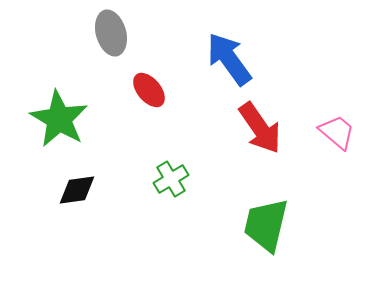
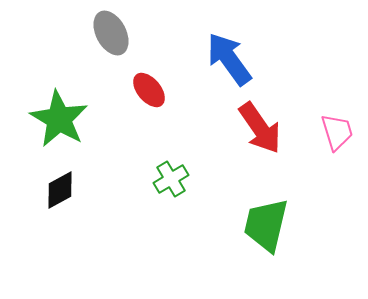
gray ellipse: rotated 12 degrees counterclockwise
pink trapezoid: rotated 33 degrees clockwise
black diamond: moved 17 px left; rotated 21 degrees counterclockwise
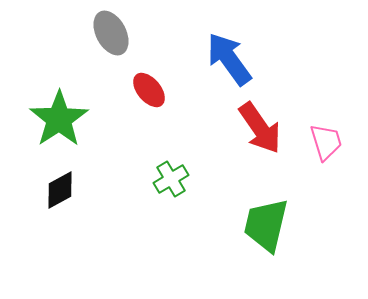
green star: rotated 8 degrees clockwise
pink trapezoid: moved 11 px left, 10 px down
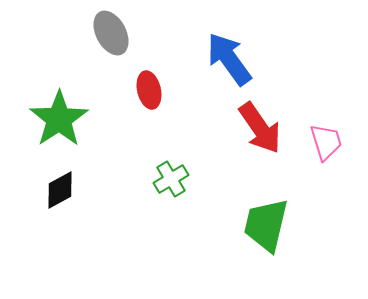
red ellipse: rotated 27 degrees clockwise
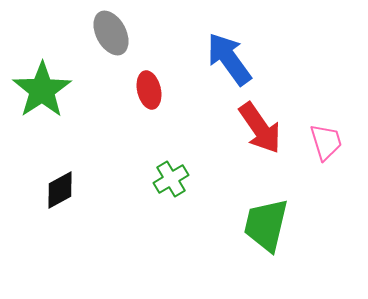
green star: moved 17 px left, 29 px up
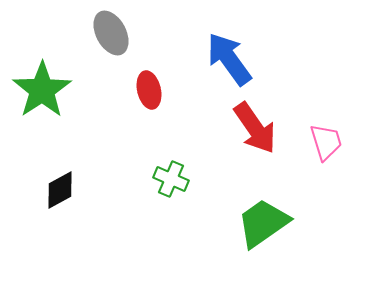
red arrow: moved 5 px left
green cross: rotated 36 degrees counterclockwise
green trapezoid: moved 3 px left, 2 px up; rotated 42 degrees clockwise
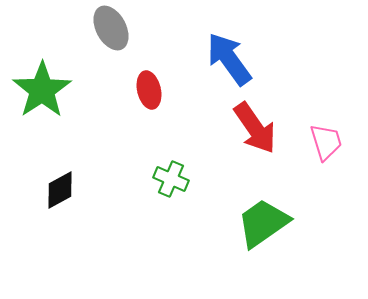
gray ellipse: moved 5 px up
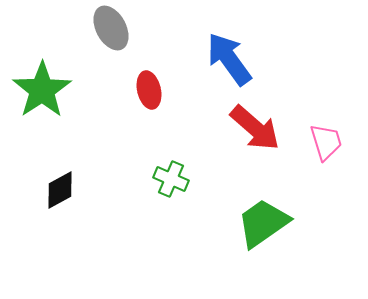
red arrow: rotated 14 degrees counterclockwise
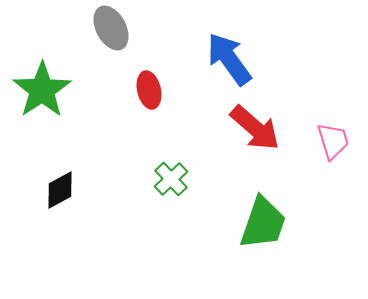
pink trapezoid: moved 7 px right, 1 px up
green cross: rotated 24 degrees clockwise
green trapezoid: rotated 144 degrees clockwise
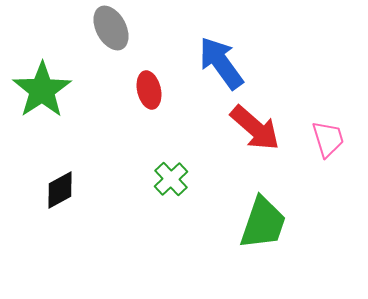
blue arrow: moved 8 px left, 4 px down
pink trapezoid: moved 5 px left, 2 px up
